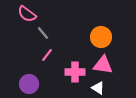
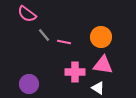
gray line: moved 1 px right, 2 px down
pink line: moved 17 px right, 13 px up; rotated 64 degrees clockwise
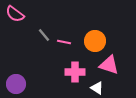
pink semicircle: moved 12 px left
orange circle: moved 6 px left, 4 px down
pink triangle: moved 6 px right; rotated 10 degrees clockwise
purple circle: moved 13 px left
white triangle: moved 1 px left
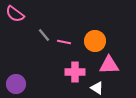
pink triangle: rotated 20 degrees counterclockwise
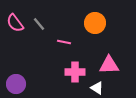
pink semicircle: moved 9 px down; rotated 18 degrees clockwise
gray line: moved 5 px left, 11 px up
orange circle: moved 18 px up
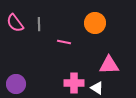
gray line: rotated 40 degrees clockwise
pink cross: moved 1 px left, 11 px down
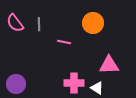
orange circle: moved 2 px left
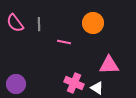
pink cross: rotated 24 degrees clockwise
